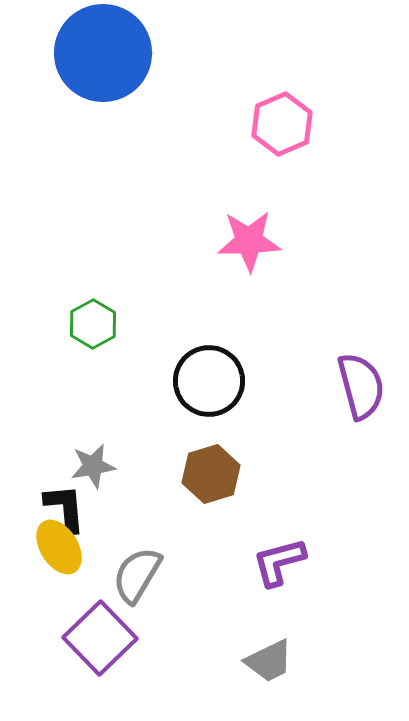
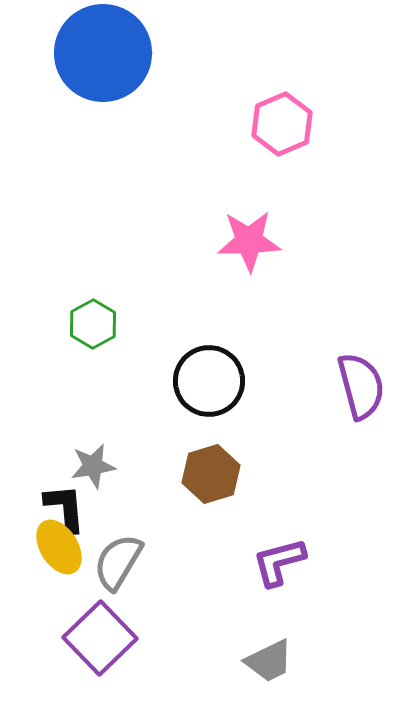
gray semicircle: moved 19 px left, 13 px up
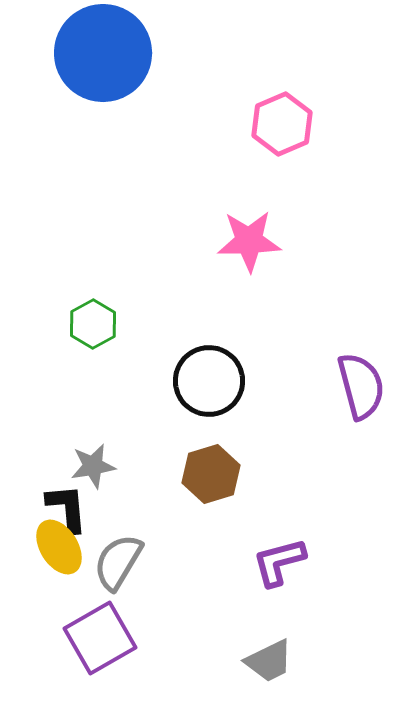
black L-shape: moved 2 px right
purple square: rotated 14 degrees clockwise
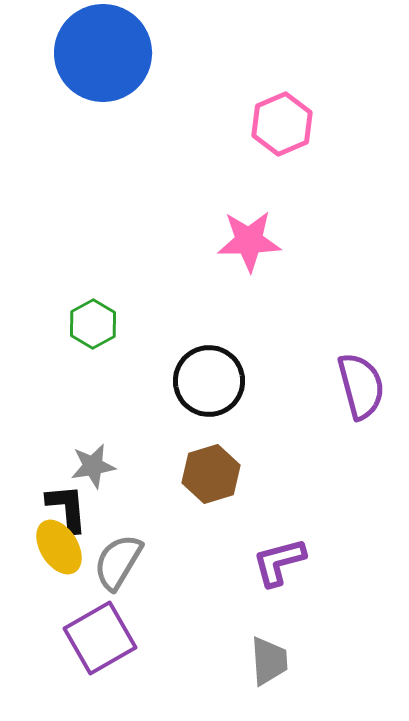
gray trapezoid: rotated 68 degrees counterclockwise
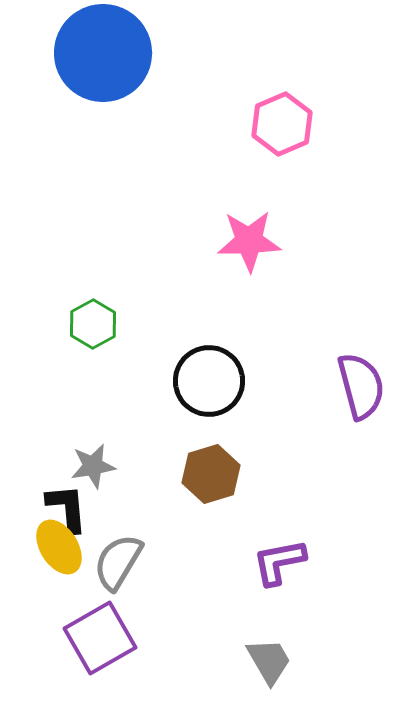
purple L-shape: rotated 4 degrees clockwise
gray trapezoid: rotated 26 degrees counterclockwise
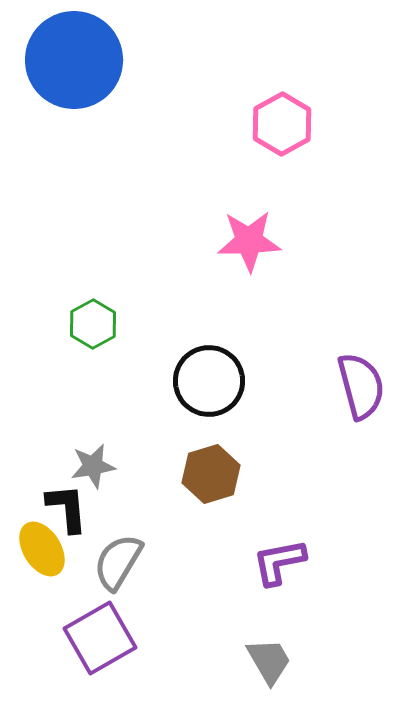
blue circle: moved 29 px left, 7 px down
pink hexagon: rotated 6 degrees counterclockwise
yellow ellipse: moved 17 px left, 2 px down
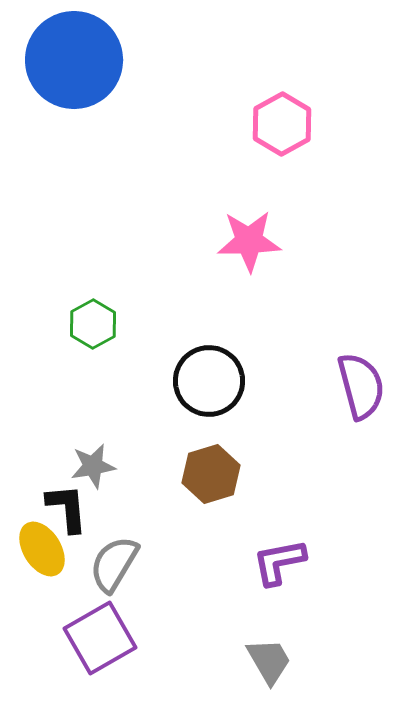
gray semicircle: moved 4 px left, 2 px down
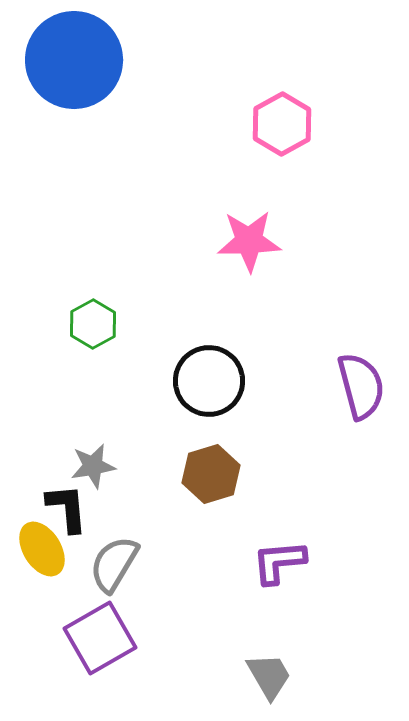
purple L-shape: rotated 6 degrees clockwise
gray trapezoid: moved 15 px down
